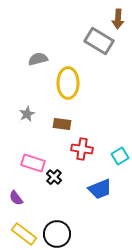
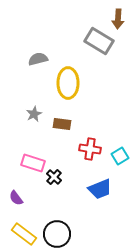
gray star: moved 7 px right
red cross: moved 8 px right
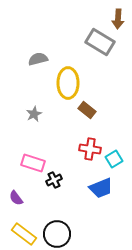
gray rectangle: moved 1 px right, 1 px down
brown rectangle: moved 25 px right, 14 px up; rotated 30 degrees clockwise
cyan square: moved 6 px left, 3 px down
black cross: moved 3 px down; rotated 21 degrees clockwise
blue trapezoid: moved 1 px right, 1 px up
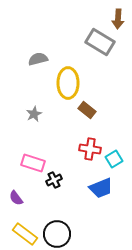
yellow rectangle: moved 1 px right
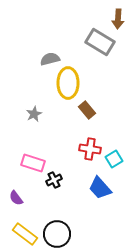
gray semicircle: moved 12 px right
brown rectangle: rotated 12 degrees clockwise
blue trapezoid: moved 1 px left; rotated 70 degrees clockwise
